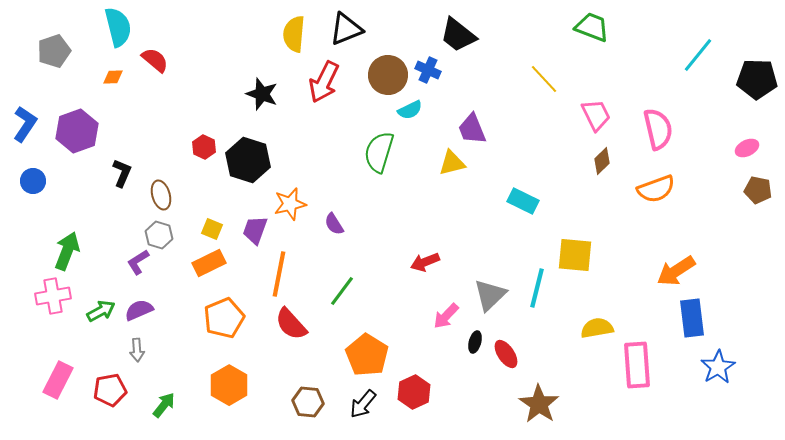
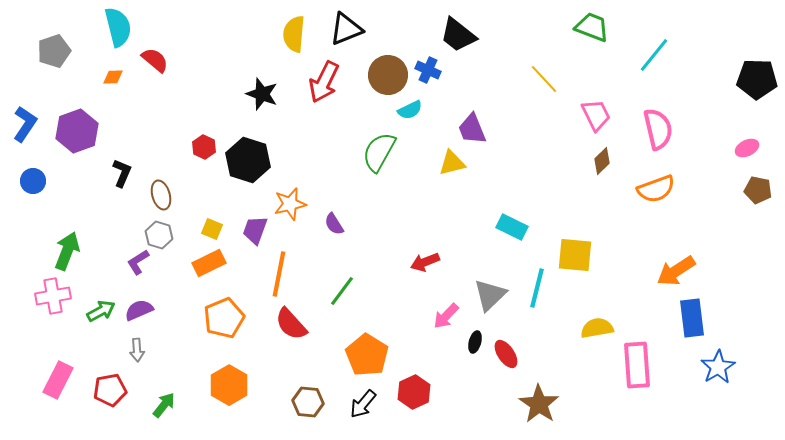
cyan line at (698, 55): moved 44 px left
green semicircle at (379, 152): rotated 12 degrees clockwise
cyan rectangle at (523, 201): moved 11 px left, 26 px down
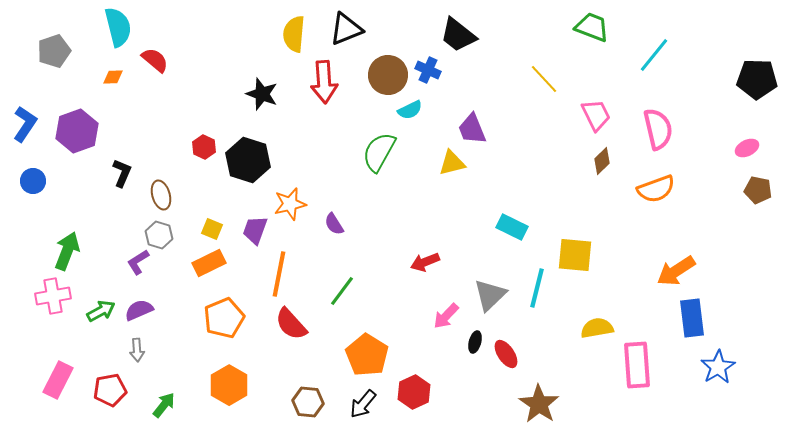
red arrow at (324, 82): rotated 30 degrees counterclockwise
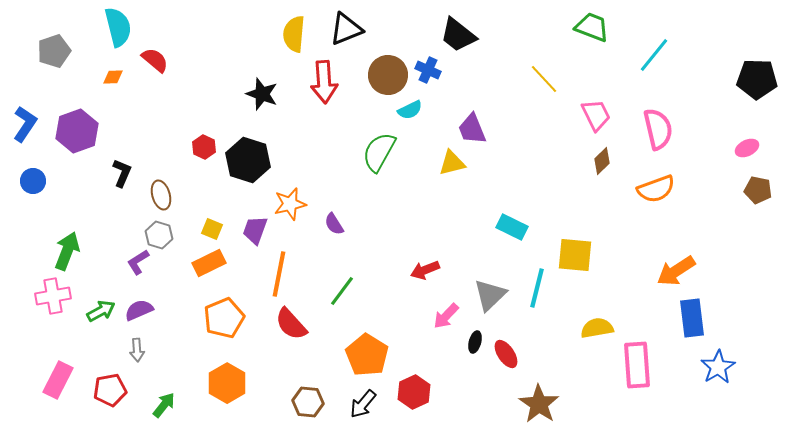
red arrow at (425, 262): moved 8 px down
orange hexagon at (229, 385): moved 2 px left, 2 px up
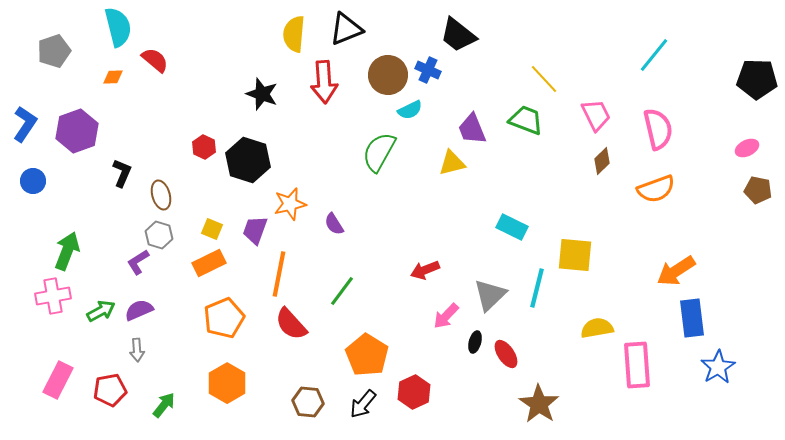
green trapezoid at (592, 27): moved 66 px left, 93 px down
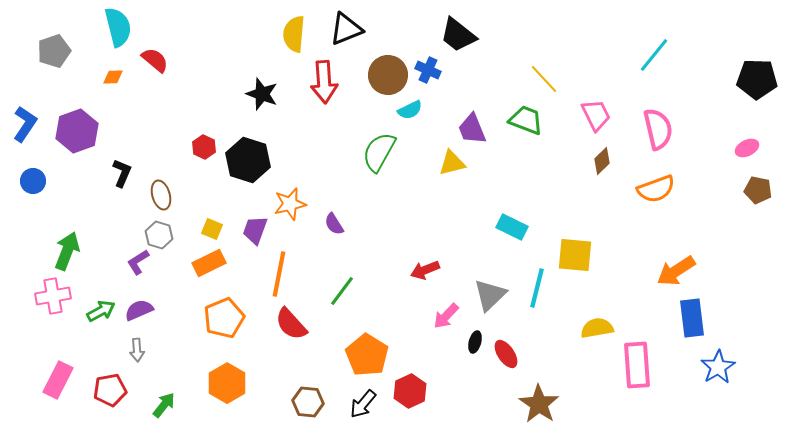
red hexagon at (414, 392): moved 4 px left, 1 px up
